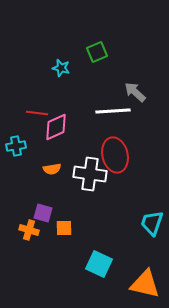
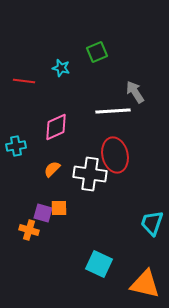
gray arrow: rotated 15 degrees clockwise
red line: moved 13 px left, 32 px up
orange semicircle: rotated 144 degrees clockwise
orange square: moved 5 px left, 20 px up
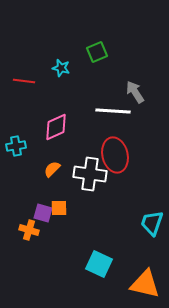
white line: rotated 8 degrees clockwise
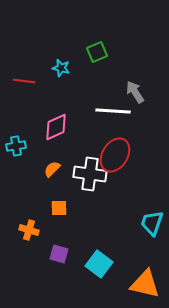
red ellipse: rotated 44 degrees clockwise
purple square: moved 16 px right, 41 px down
cyan square: rotated 12 degrees clockwise
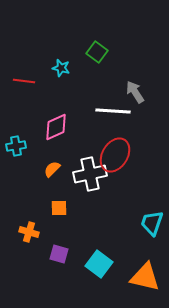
green square: rotated 30 degrees counterclockwise
white cross: rotated 20 degrees counterclockwise
orange cross: moved 2 px down
orange triangle: moved 7 px up
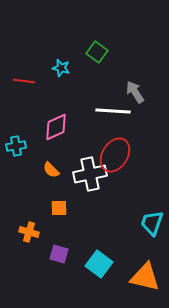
orange semicircle: moved 1 px left, 1 px down; rotated 90 degrees counterclockwise
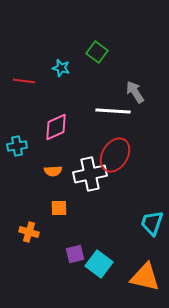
cyan cross: moved 1 px right
orange semicircle: moved 2 px right, 1 px down; rotated 48 degrees counterclockwise
purple square: moved 16 px right; rotated 30 degrees counterclockwise
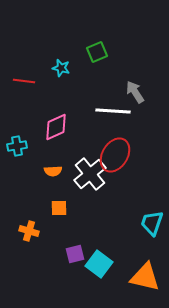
green square: rotated 30 degrees clockwise
white cross: rotated 28 degrees counterclockwise
orange cross: moved 1 px up
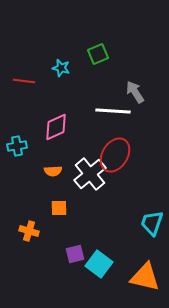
green square: moved 1 px right, 2 px down
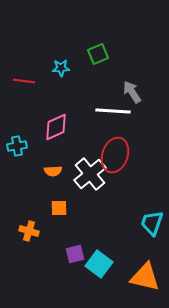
cyan star: rotated 18 degrees counterclockwise
gray arrow: moved 3 px left
red ellipse: rotated 12 degrees counterclockwise
